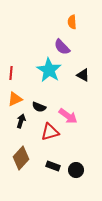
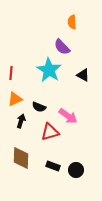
brown diamond: rotated 40 degrees counterclockwise
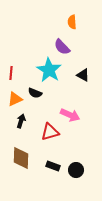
black semicircle: moved 4 px left, 14 px up
pink arrow: moved 2 px right, 1 px up; rotated 12 degrees counterclockwise
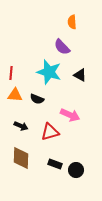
cyan star: moved 2 px down; rotated 15 degrees counterclockwise
black triangle: moved 3 px left
black semicircle: moved 2 px right, 6 px down
orange triangle: moved 4 px up; rotated 28 degrees clockwise
black arrow: moved 5 px down; rotated 96 degrees clockwise
black rectangle: moved 2 px right, 2 px up
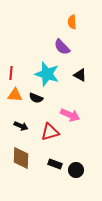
cyan star: moved 2 px left, 2 px down
black semicircle: moved 1 px left, 1 px up
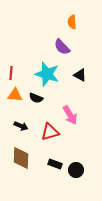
pink arrow: rotated 36 degrees clockwise
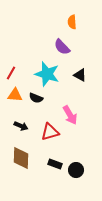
red line: rotated 24 degrees clockwise
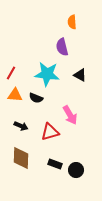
purple semicircle: rotated 30 degrees clockwise
cyan star: rotated 10 degrees counterclockwise
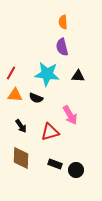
orange semicircle: moved 9 px left
black triangle: moved 2 px left, 1 px down; rotated 24 degrees counterclockwise
black arrow: rotated 32 degrees clockwise
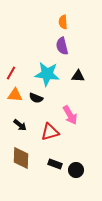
purple semicircle: moved 1 px up
black arrow: moved 1 px left, 1 px up; rotated 16 degrees counterclockwise
